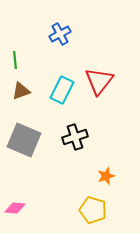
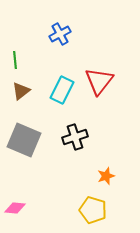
brown triangle: rotated 18 degrees counterclockwise
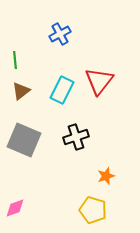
black cross: moved 1 px right
pink diamond: rotated 25 degrees counterclockwise
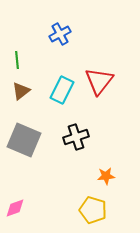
green line: moved 2 px right
orange star: rotated 12 degrees clockwise
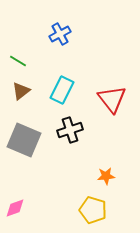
green line: moved 1 px right, 1 px down; rotated 54 degrees counterclockwise
red triangle: moved 13 px right, 18 px down; rotated 16 degrees counterclockwise
black cross: moved 6 px left, 7 px up
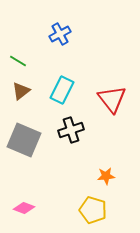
black cross: moved 1 px right
pink diamond: moved 9 px right; rotated 40 degrees clockwise
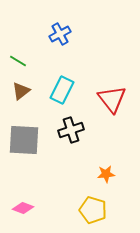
gray square: rotated 20 degrees counterclockwise
orange star: moved 2 px up
pink diamond: moved 1 px left
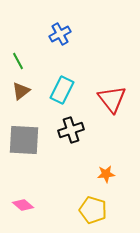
green line: rotated 30 degrees clockwise
pink diamond: moved 3 px up; rotated 20 degrees clockwise
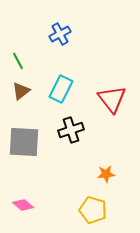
cyan rectangle: moved 1 px left, 1 px up
gray square: moved 2 px down
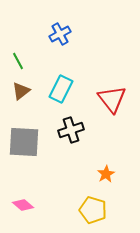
orange star: rotated 24 degrees counterclockwise
